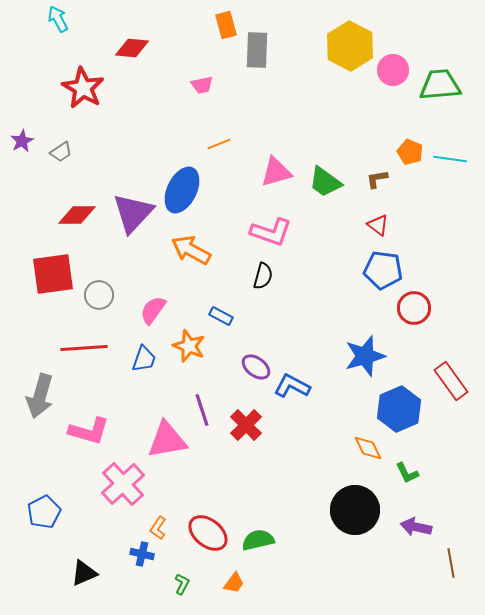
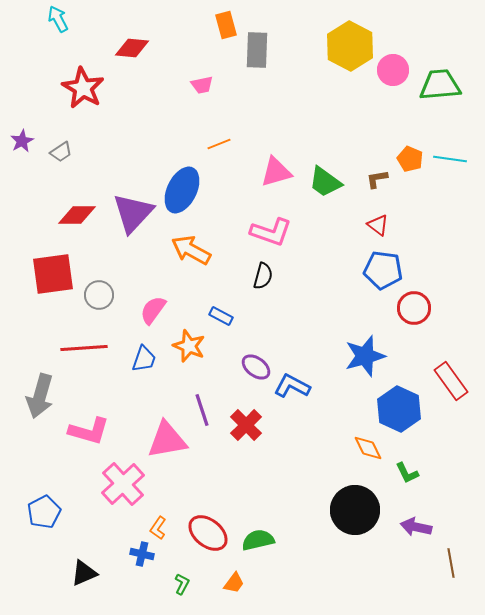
orange pentagon at (410, 152): moved 7 px down
blue hexagon at (399, 409): rotated 12 degrees counterclockwise
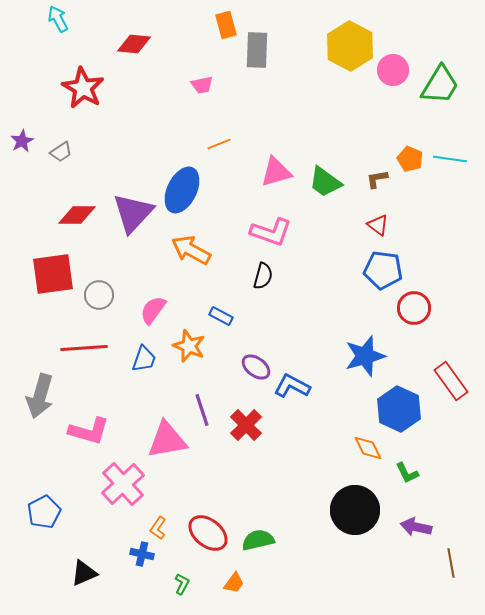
red diamond at (132, 48): moved 2 px right, 4 px up
green trapezoid at (440, 85): rotated 126 degrees clockwise
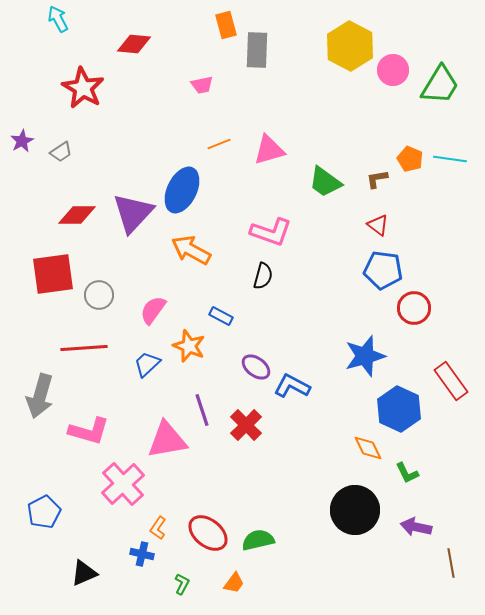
pink triangle at (276, 172): moved 7 px left, 22 px up
blue trapezoid at (144, 359): moved 3 px right, 5 px down; rotated 152 degrees counterclockwise
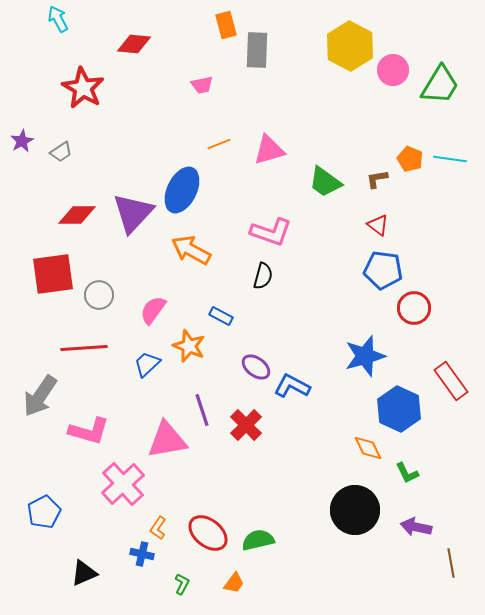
gray arrow at (40, 396): rotated 18 degrees clockwise
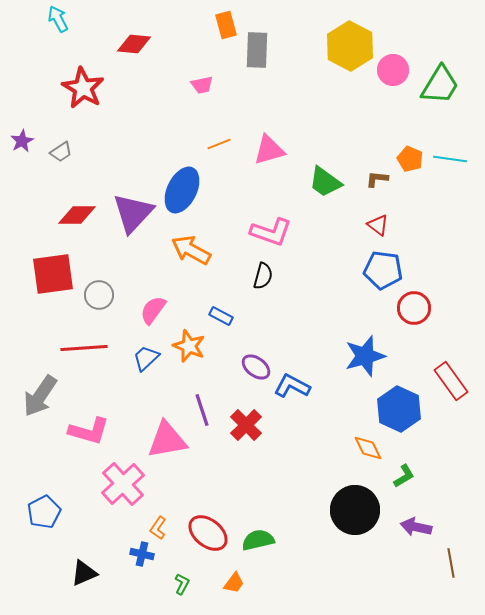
brown L-shape at (377, 179): rotated 15 degrees clockwise
blue trapezoid at (147, 364): moved 1 px left, 6 px up
green L-shape at (407, 473): moved 3 px left, 3 px down; rotated 95 degrees counterclockwise
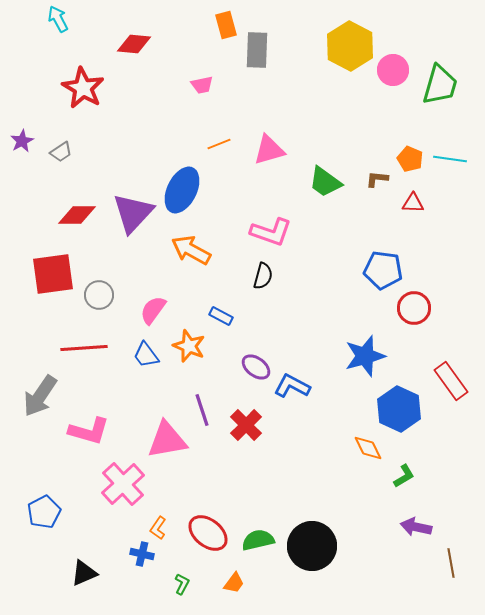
green trapezoid at (440, 85): rotated 15 degrees counterclockwise
red triangle at (378, 225): moved 35 px right, 22 px up; rotated 35 degrees counterclockwise
blue trapezoid at (146, 358): moved 3 px up; rotated 84 degrees counterclockwise
black circle at (355, 510): moved 43 px left, 36 px down
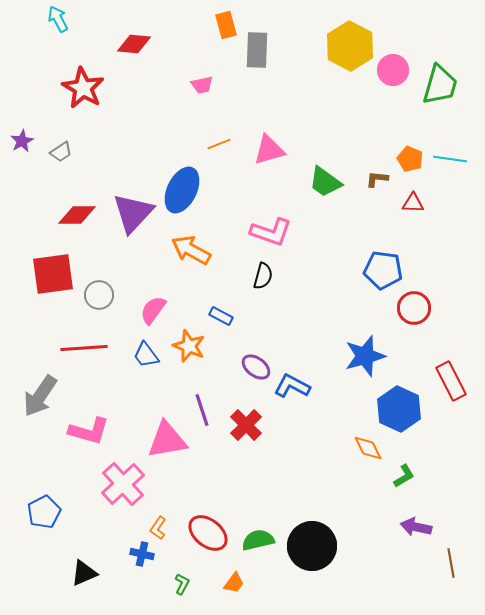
red rectangle at (451, 381): rotated 9 degrees clockwise
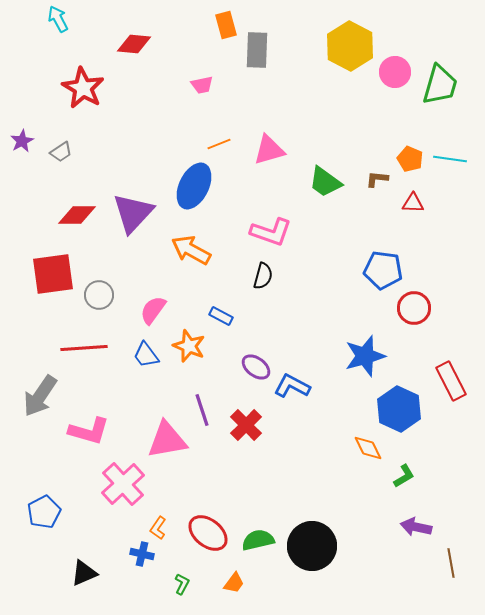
pink circle at (393, 70): moved 2 px right, 2 px down
blue ellipse at (182, 190): moved 12 px right, 4 px up
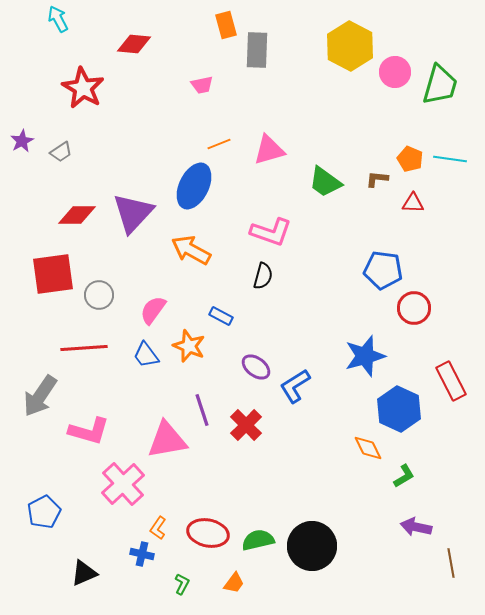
blue L-shape at (292, 386): moved 3 px right; rotated 60 degrees counterclockwise
red ellipse at (208, 533): rotated 27 degrees counterclockwise
